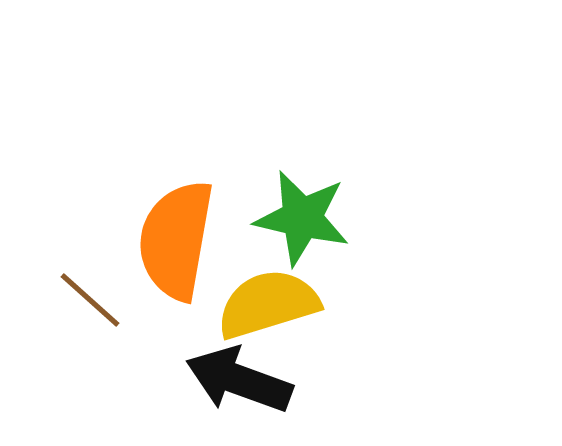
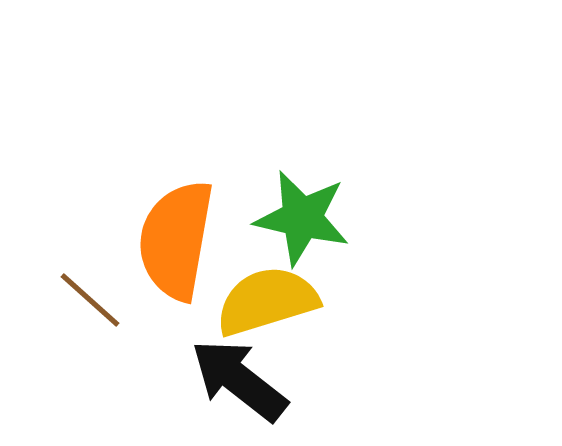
yellow semicircle: moved 1 px left, 3 px up
black arrow: rotated 18 degrees clockwise
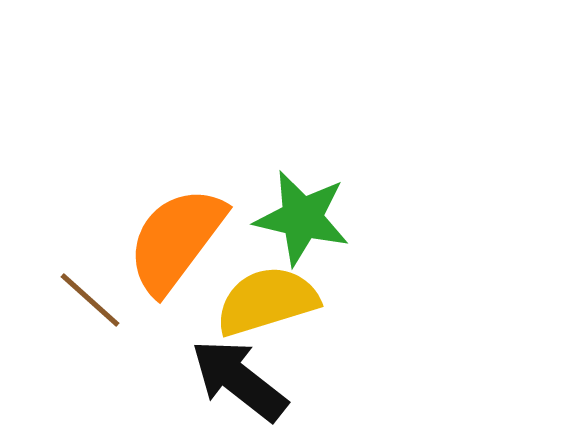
orange semicircle: rotated 27 degrees clockwise
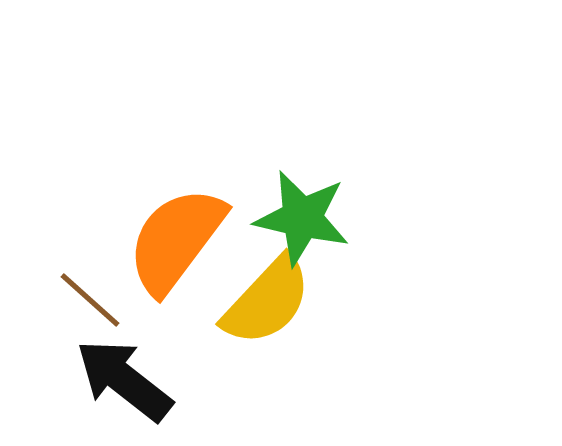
yellow semicircle: rotated 150 degrees clockwise
black arrow: moved 115 px left
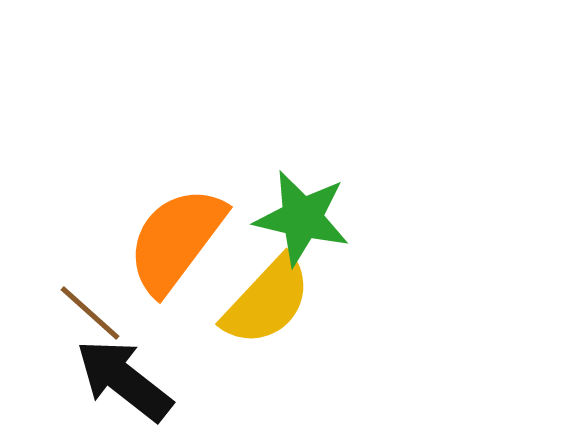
brown line: moved 13 px down
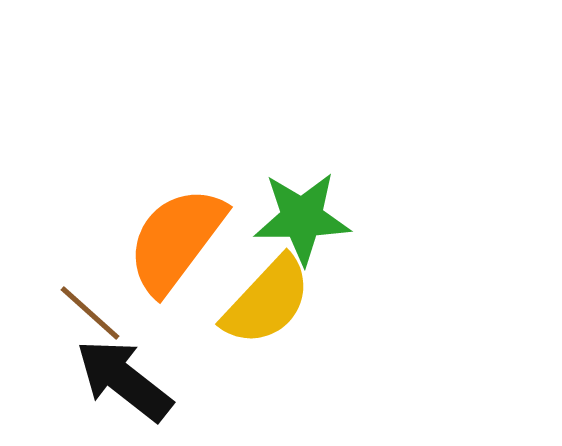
green star: rotated 14 degrees counterclockwise
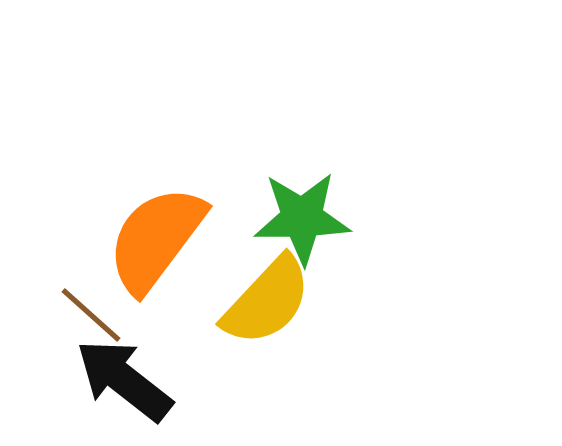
orange semicircle: moved 20 px left, 1 px up
brown line: moved 1 px right, 2 px down
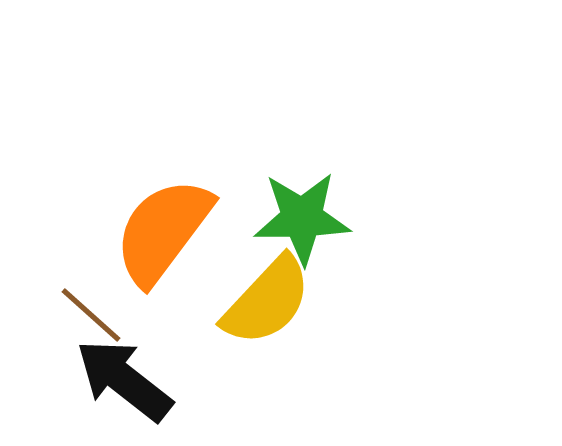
orange semicircle: moved 7 px right, 8 px up
